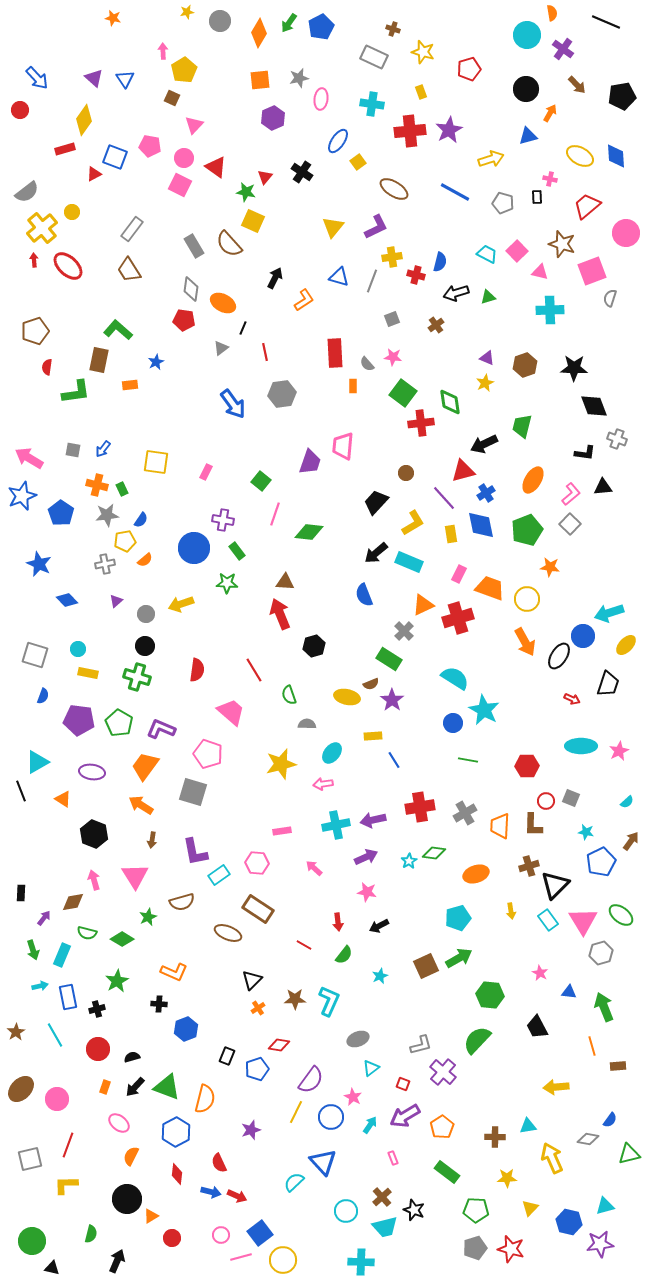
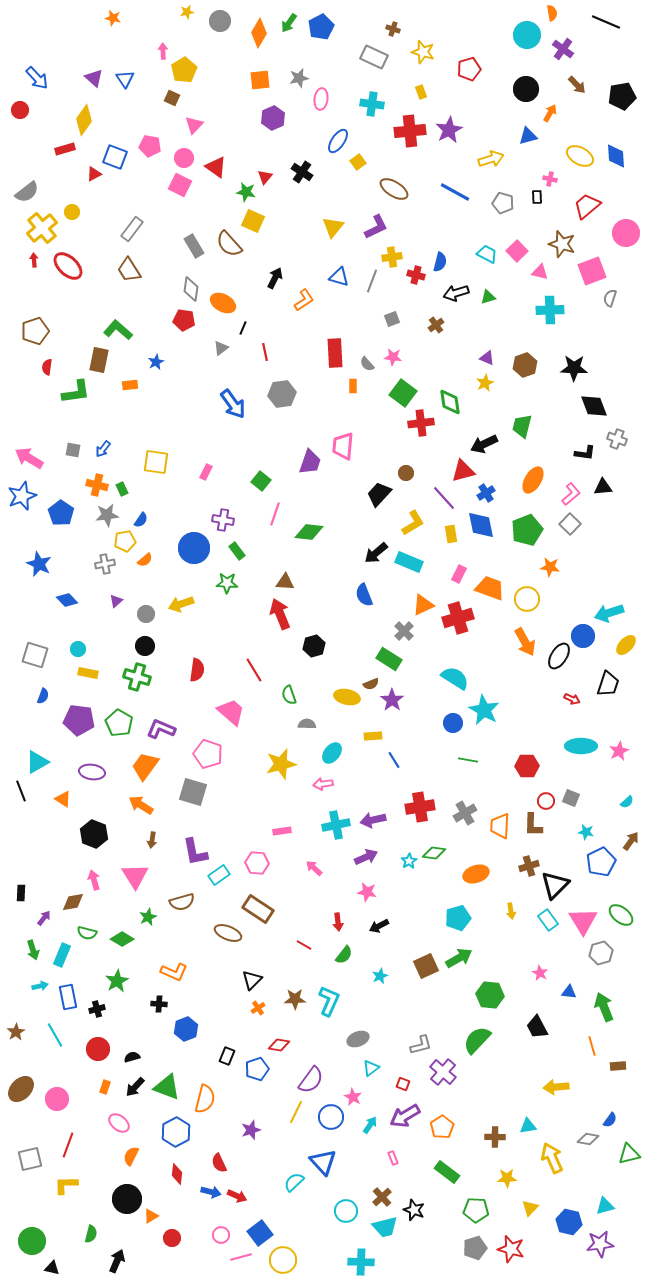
black trapezoid at (376, 502): moved 3 px right, 8 px up
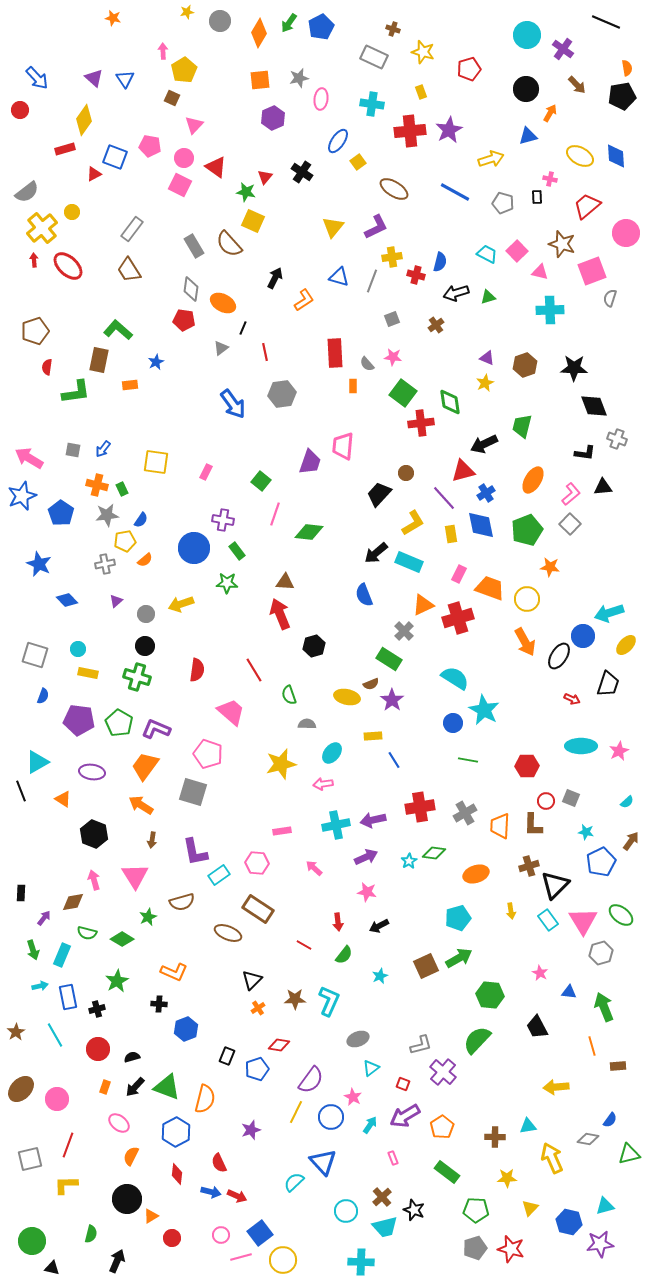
orange semicircle at (552, 13): moved 75 px right, 55 px down
purple L-shape at (161, 729): moved 5 px left
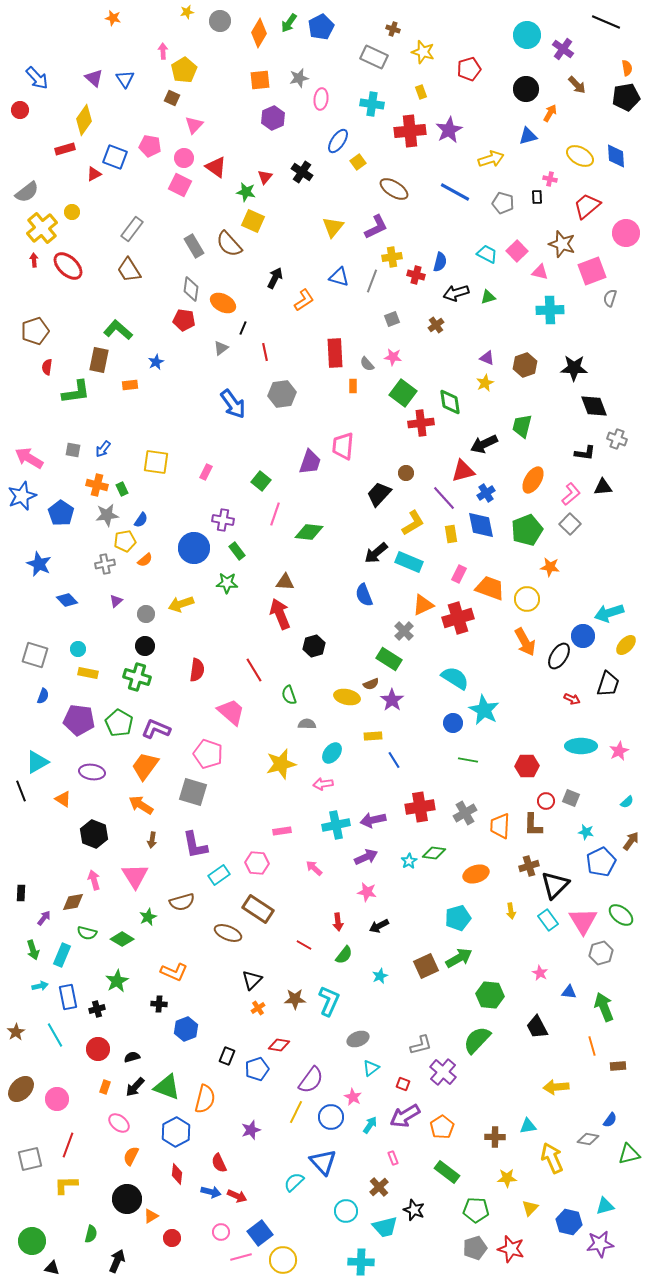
black pentagon at (622, 96): moved 4 px right, 1 px down
purple L-shape at (195, 852): moved 7 px up
brown cross at (382, 1197): moved 3 px left, 10 px up
pink circle at (221, 1235): moved 3 px up
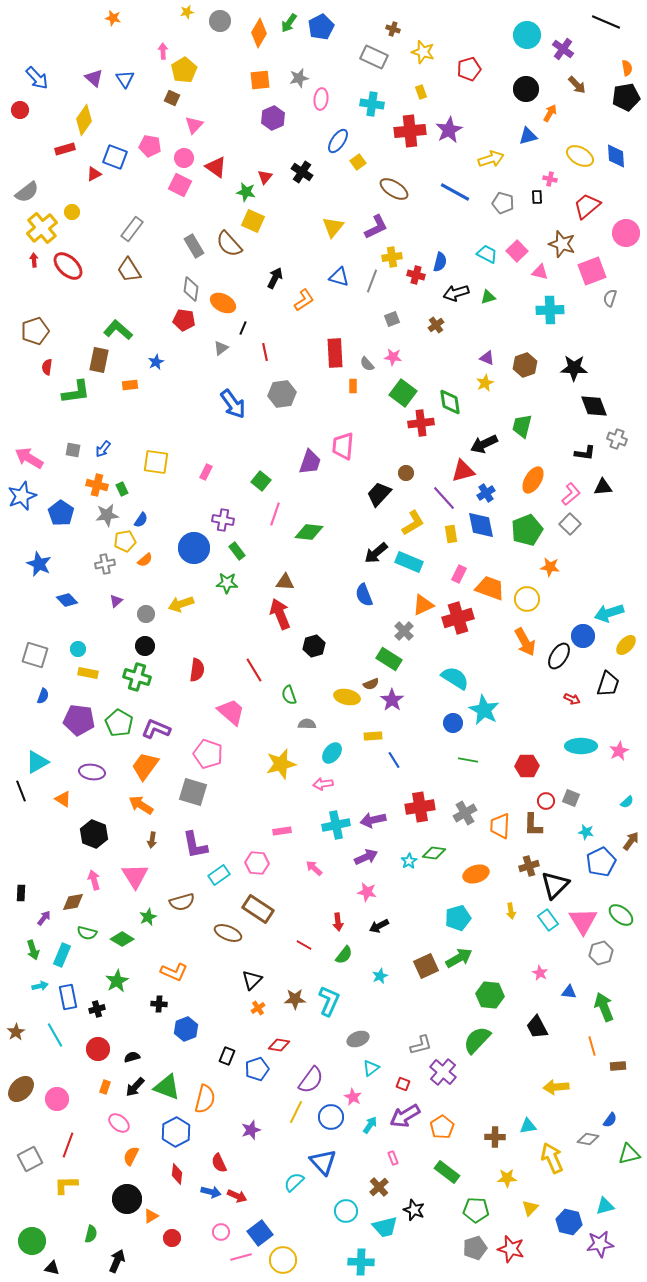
gray square at (30, 1159): rotated 15 degrees counterclockwise
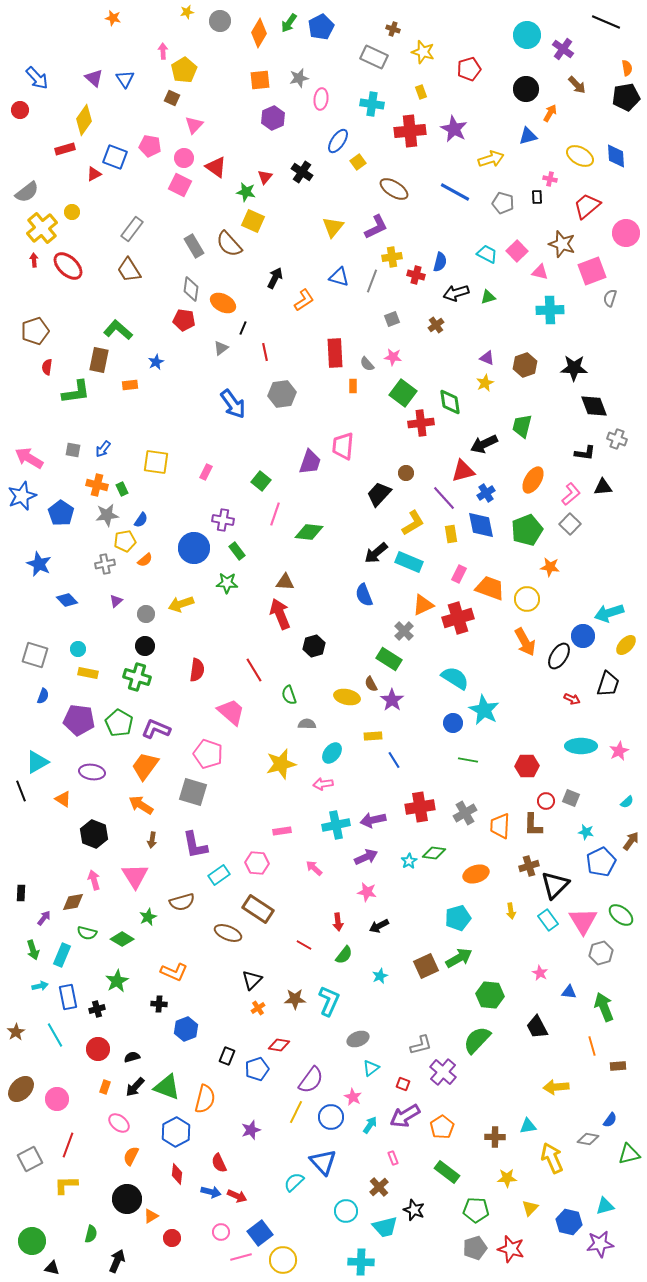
purple star at (449, 130): moved 5 px right, 1 px up; rotated 16 degrees counterclockwise
brown semicircle at (371, 684): rotated 84 degrees clockwise
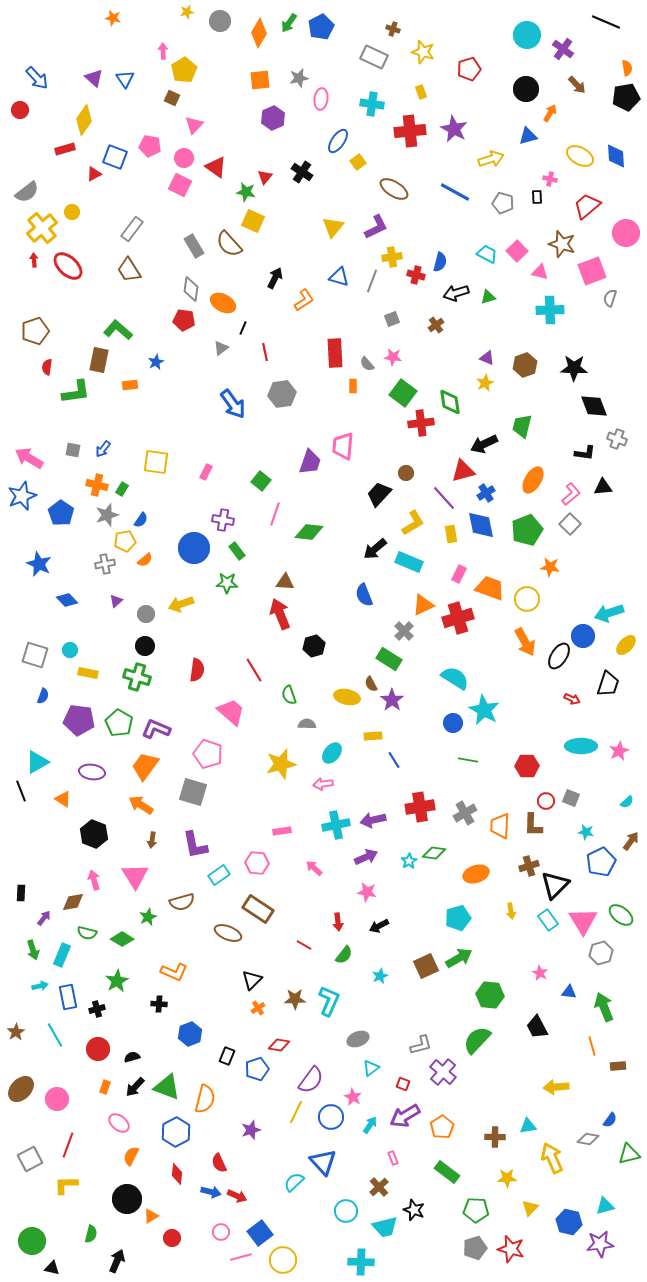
green rectangle at (122, 489): rotated 56 degrees clockwise
gray star at (107, 515): rotated 10 degrees counterclockwise
black arrow at (376, 553): moved 1 px left, 4 px up
cyan circle at (78, 649): moved 8 px left, 1 px down
blue hexagon at (186, 1029): moved 4 px right, 5 px down
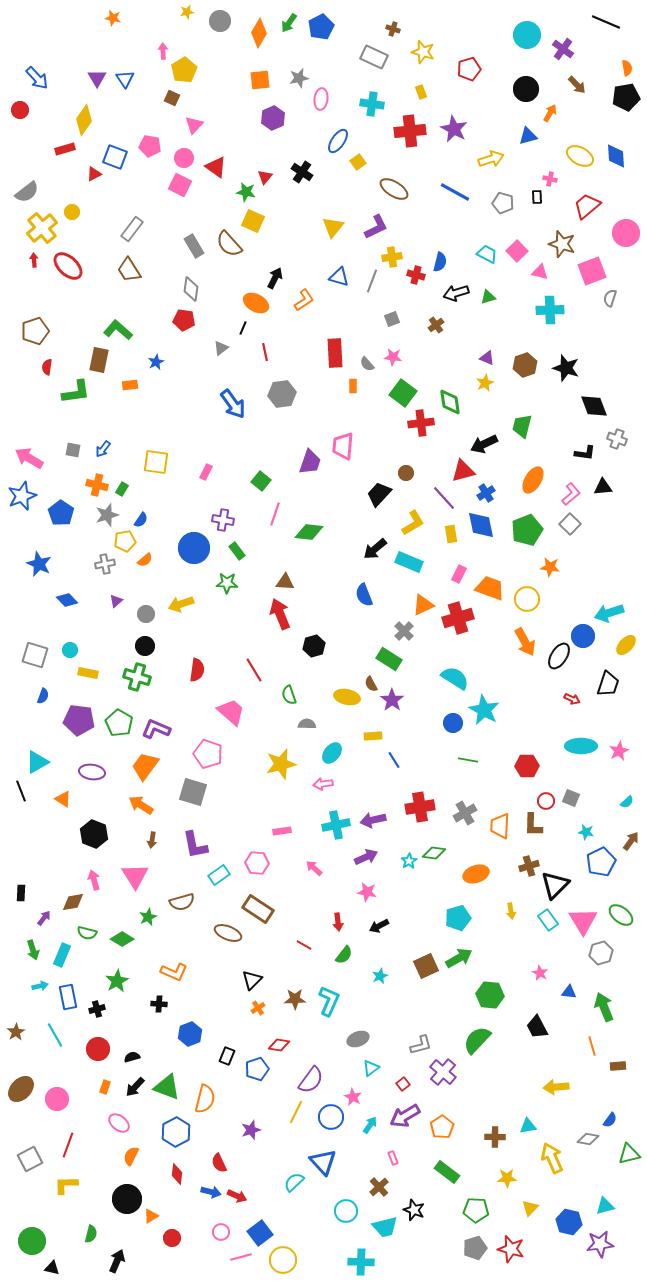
purple triangle at (94, 78): moved 3 px right; rotated 18 degrees clockwise
orange ellipse at (223, 303): moved 33 px right
black star at (574, 368): moved 8 px left; rotated 16 degrees clockwise
red square at (403, 1084): rotated 32 degrees clockwise
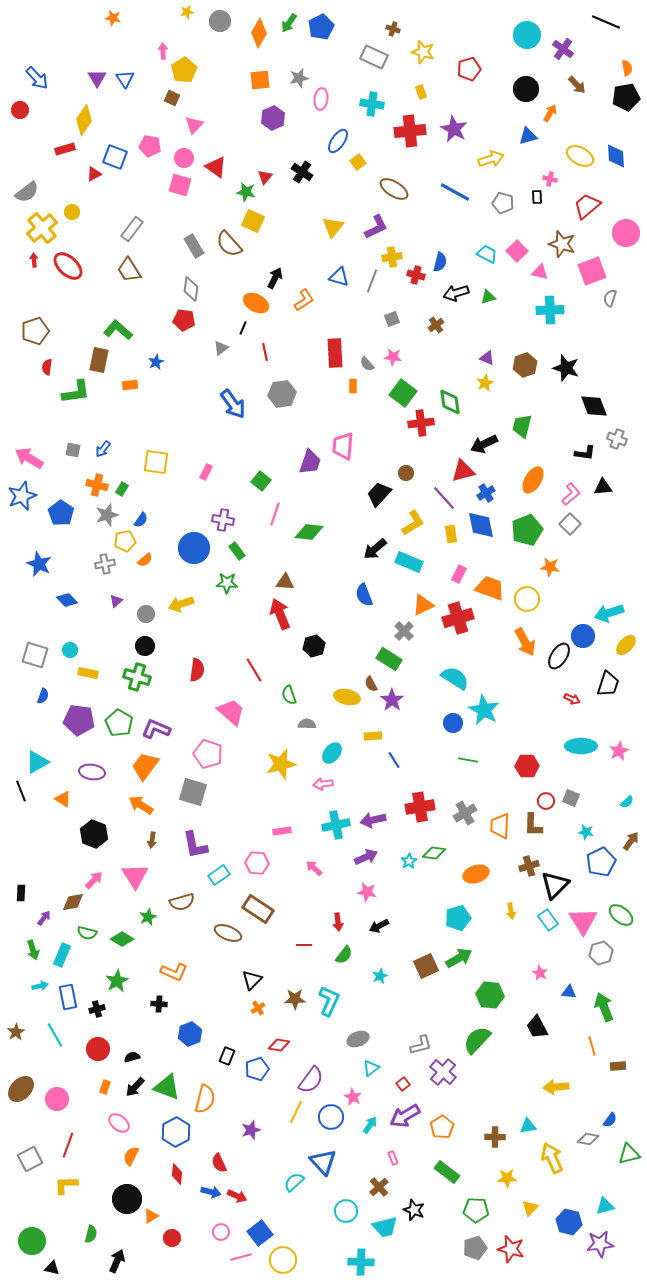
pink square at (180, 185): rotated 10 degrees counterclockwise
pink arrow at (94, 880): rotated 60 degrees clockwise
red line at (304, 945): rotated 28 degrees counterclockwise
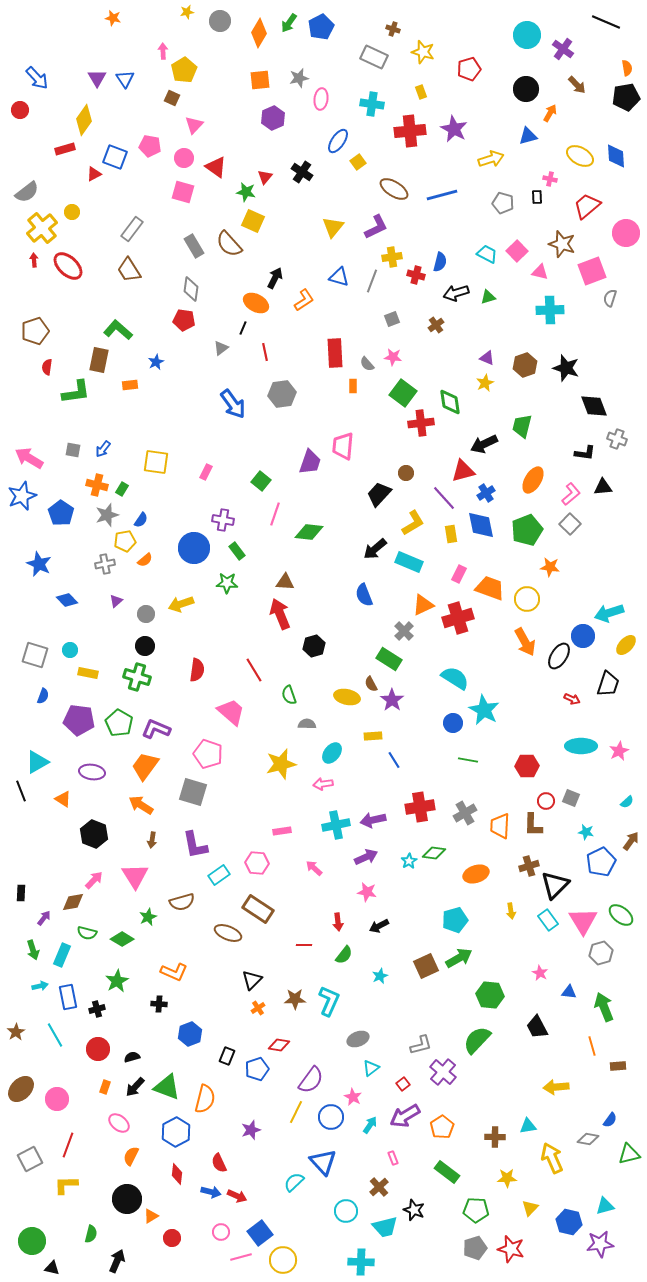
pink square at (180, 185): moved 3 px right, 7 px down
blue line at (455, 192): moved 13 px left, 3 px down; rotated 44 degrees counterclockwise
cyan pentagon at (458, 918): moved 3 px left, 2 px down
